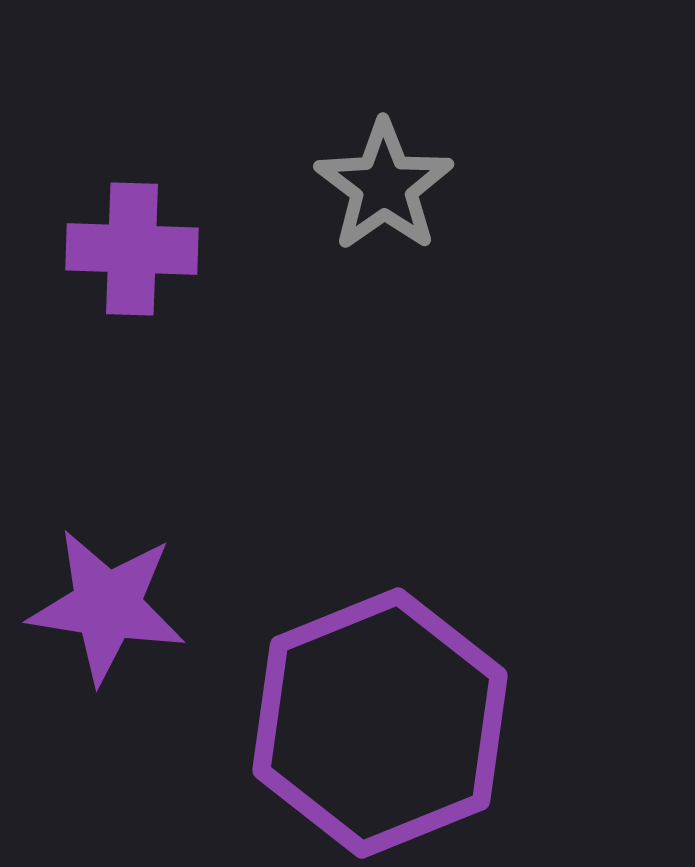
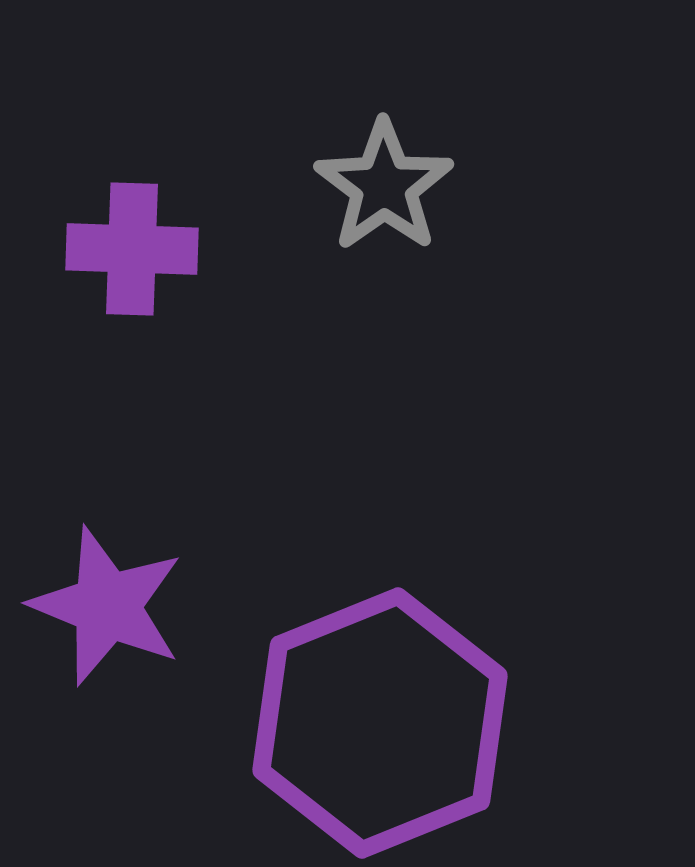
purple star: rotated 13 degrees clockwise
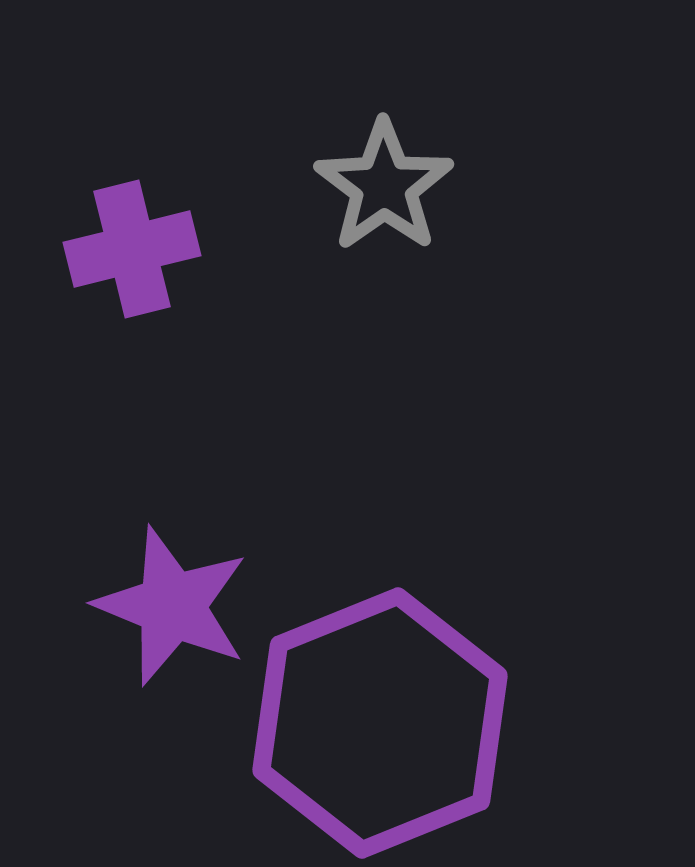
purple cross: rotated 16 degrees counterclockwise
purple star: moved 65 px right
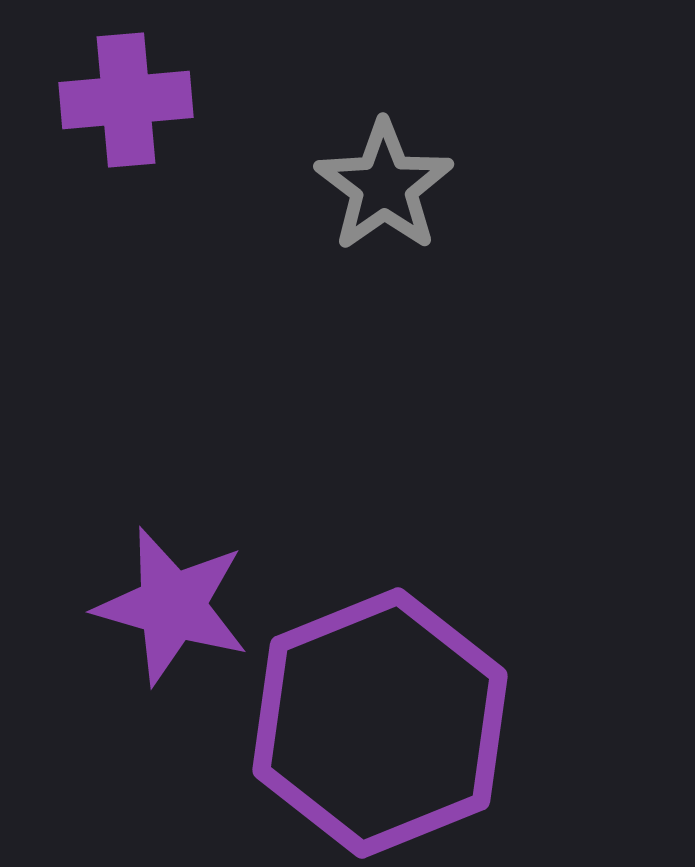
purple cross: moved 6 px left, 149 px up; rotated 9 degrees clockwise
purple star: rotated 6 degrees counterclockwise
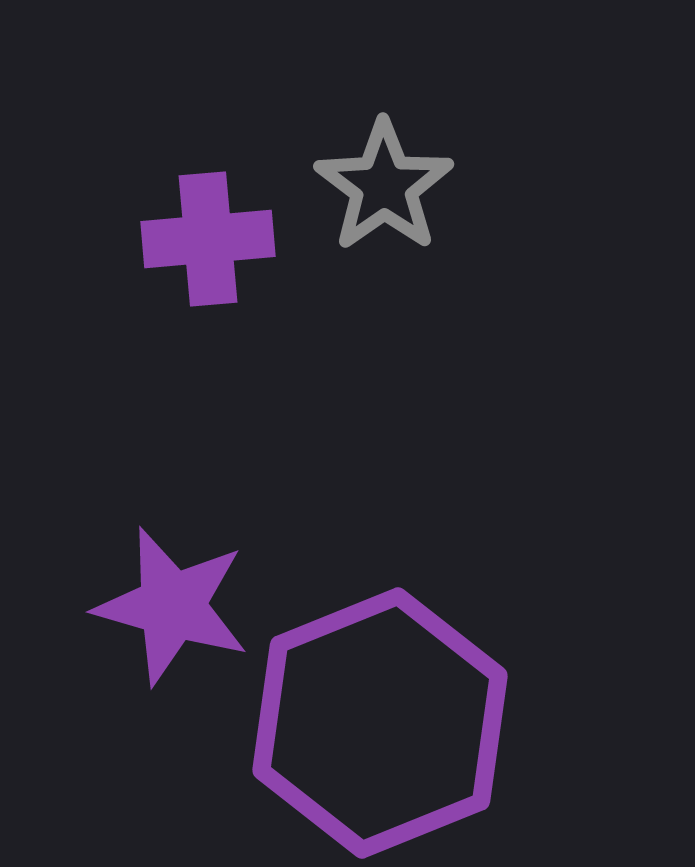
purple cross: moved 82 px right, 139 px down
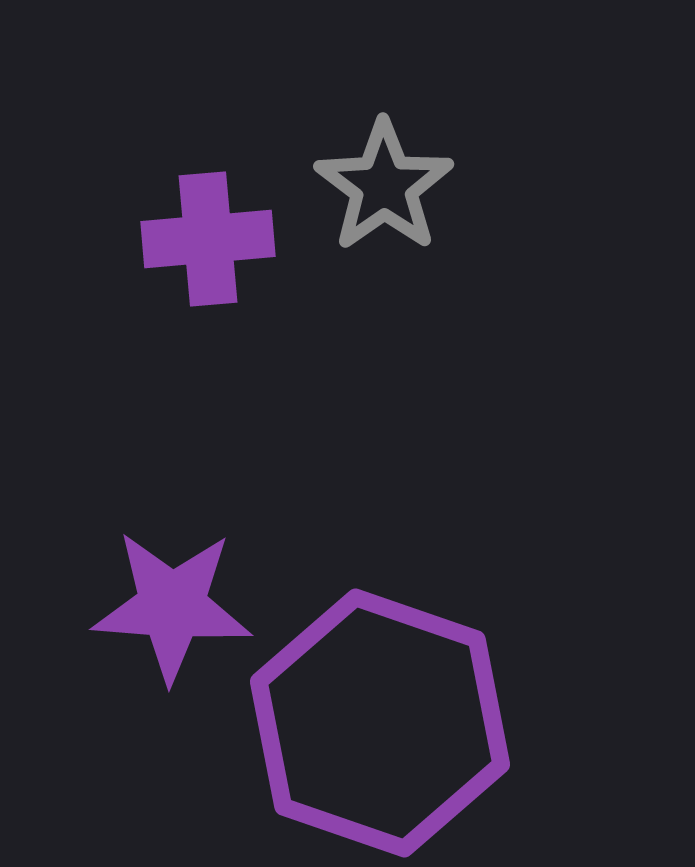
purple star: rotated 12 degrees counterclockwise
purple hexagon: rotated 19 degrees counterclockwise
